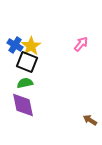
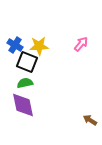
yellow star: moved 8 px right; rotated 30 degrees clockwise
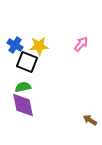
green semicircle: moved 2 px left, 4 px down
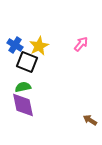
yellow star: rotated 24 degrees counterclockwise
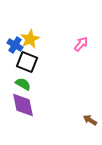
yellow star: moved 9 px left, 7 px up
green semicircle: moved 3 px up; rotated 42 degrees clockwise
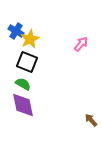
blue cross: moved 1 px right, 14 px up
brown arrow: moved 1 px right; rotated 16 degrees clockwise
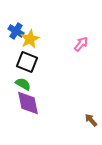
purple diamond: moved 5 px right, 2 px up
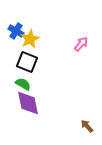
brown arrow: moved 4 px left, 6 px down
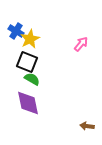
green semicircle: moved 9 px right, 5 px up
brown arrow: rotated 40 degrees counterclockwise
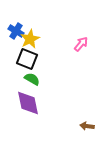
black square: moved 3 px up
